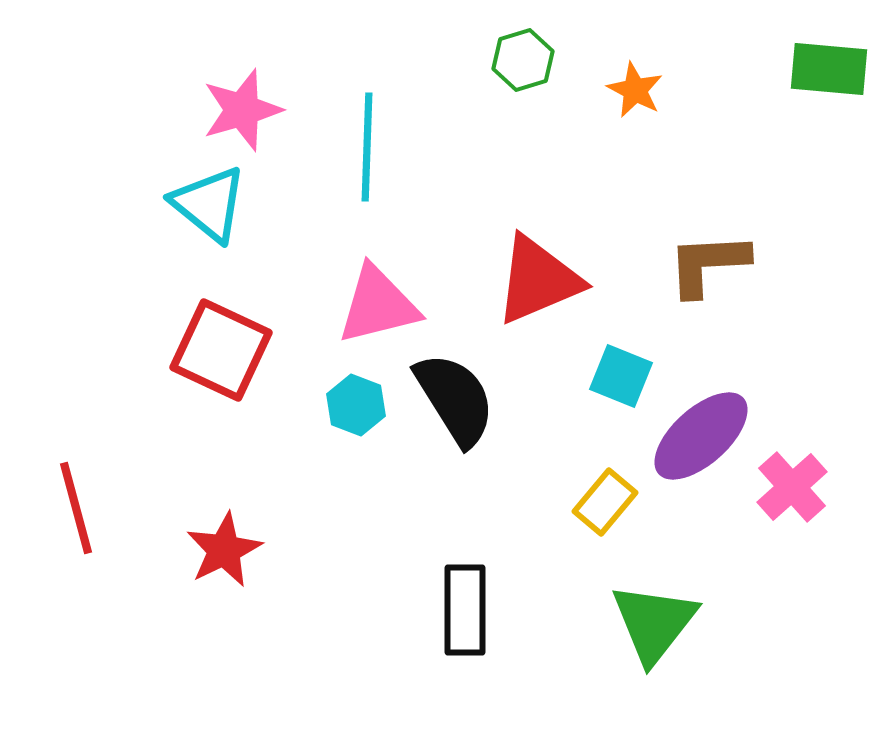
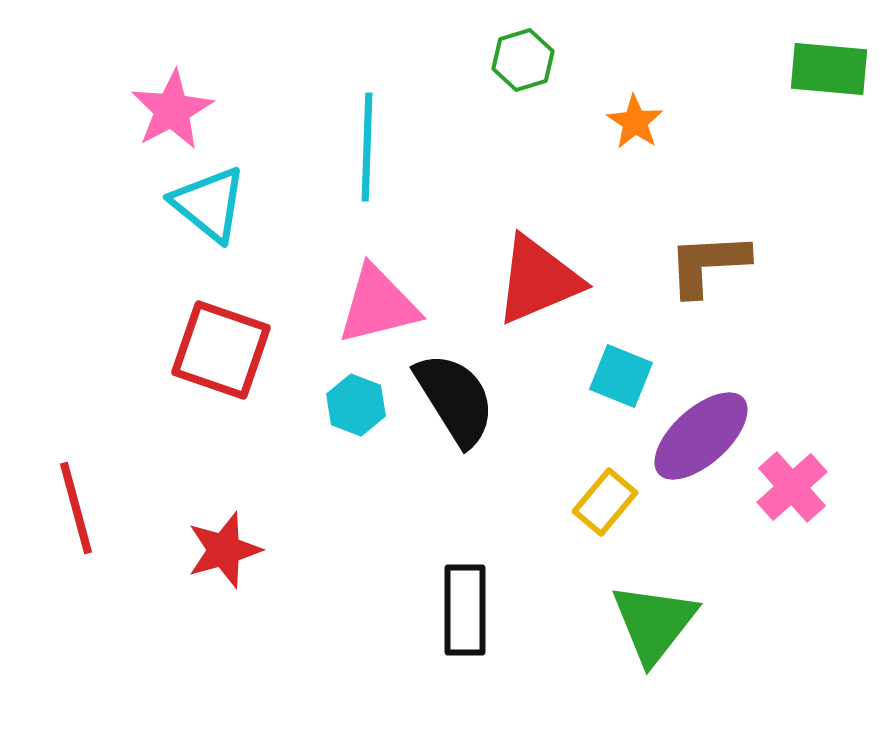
orange star: moved 32 px down; rotated 6 degrees clockwise
pink star: moved 70 px left; rotated 12 degrees counterclockwise
red square: rotated 6 degrees counterclockwise
red star: rotated 10 degrees clockwise
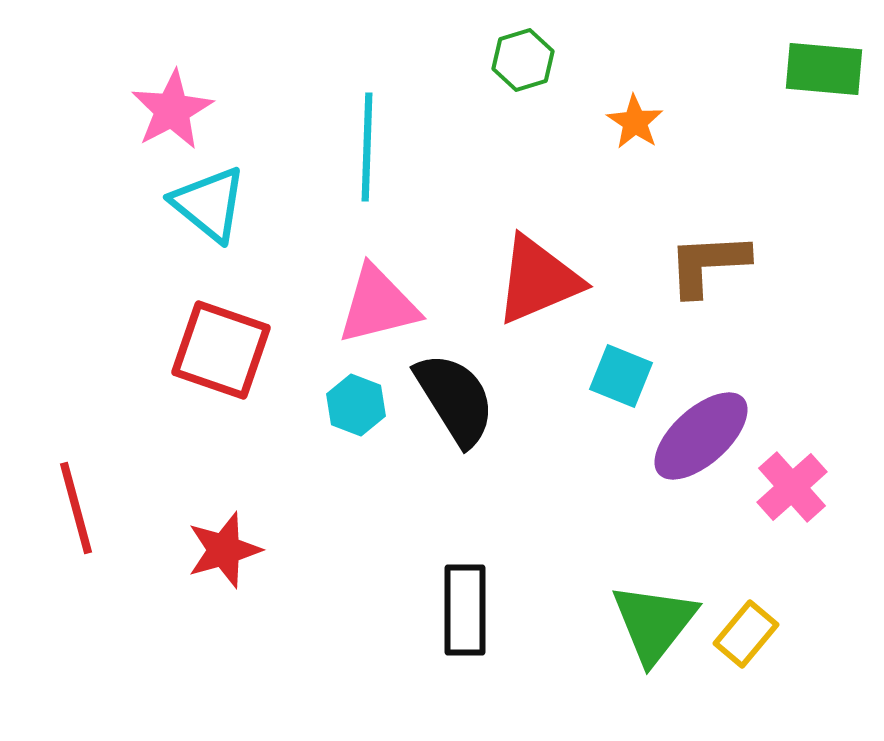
green rectangle: moved 5 px left
yellow rectangle: moved 141 px right, 132 px down
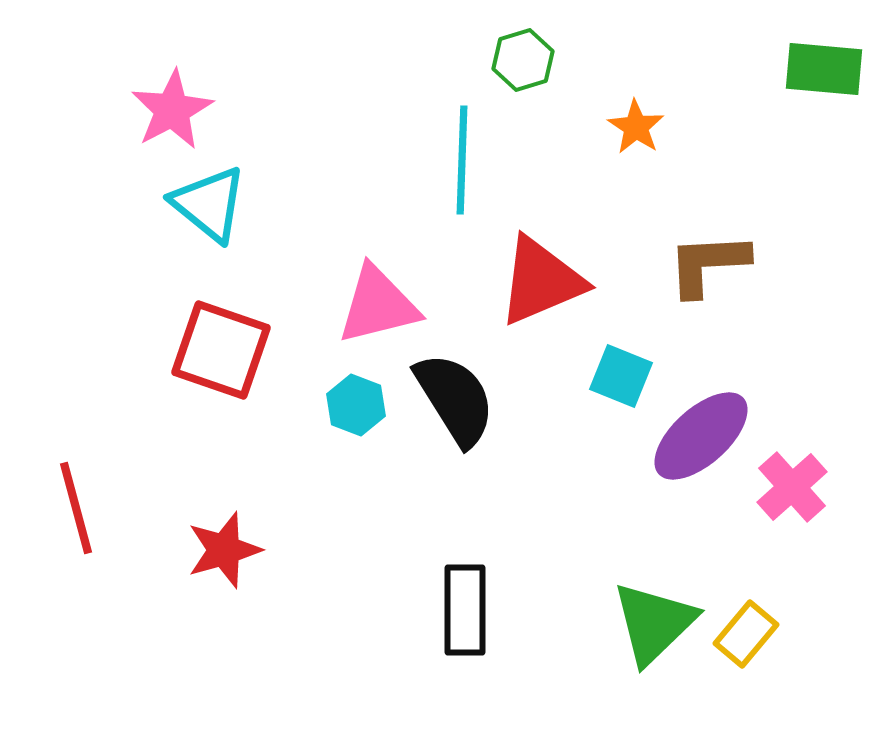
orange star: moved 1 px right, 5 px down
cyan line: moved 95 px right, 13 px down
red triangle: moved 3 px right, 1 px down
green triangle: rotated 8 degrees clockwise
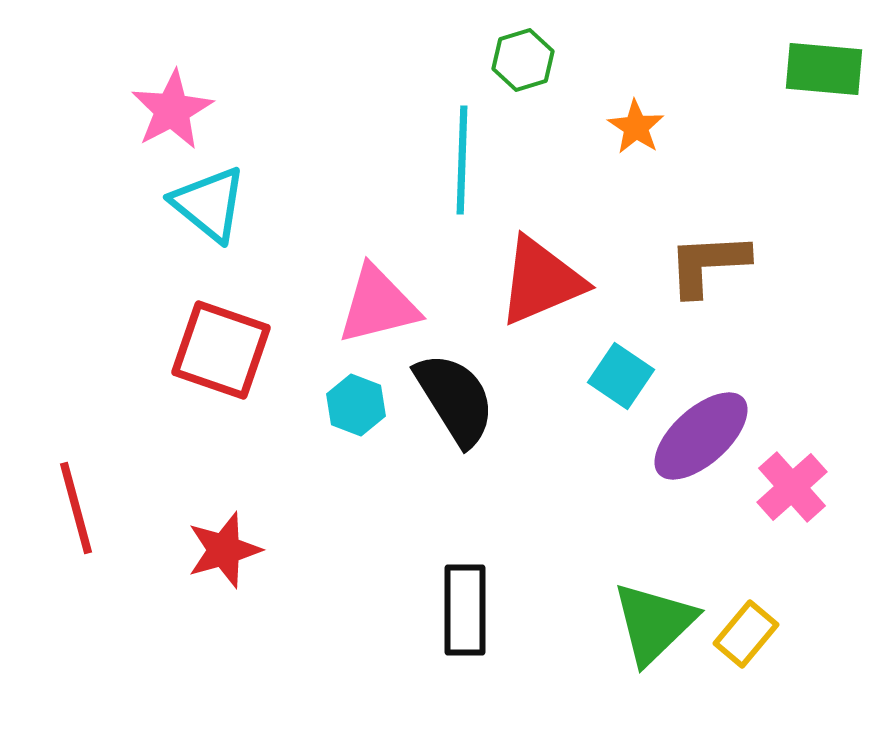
cyan square: rotated 12 degrees clockwise
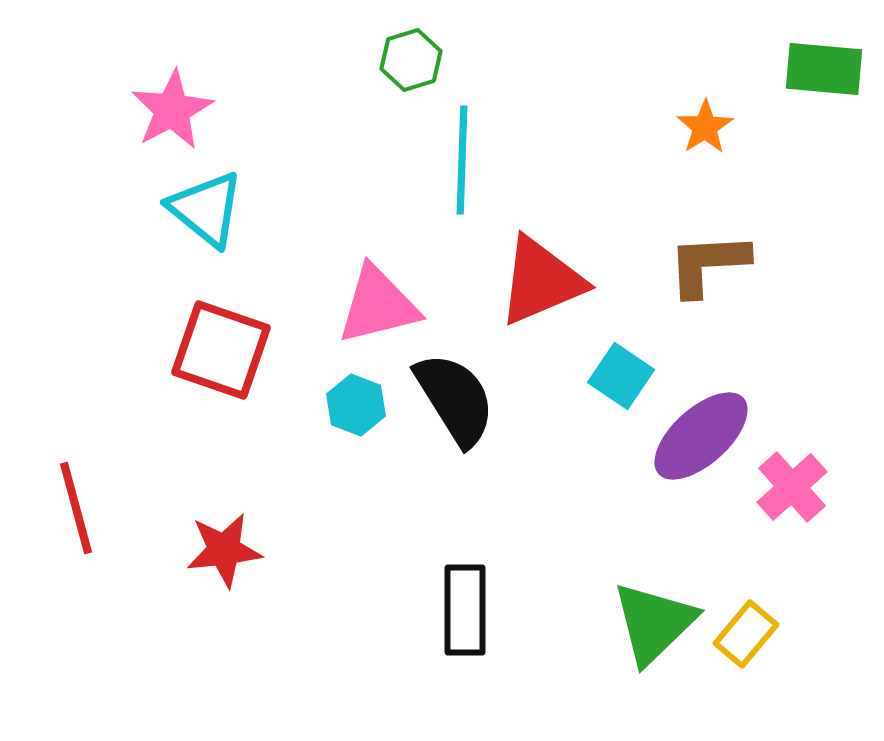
green hexagon: moved 112 px left
orange star: moved 69 px right; rotated 6 degrees clockwise
cyan triangle: moved 3 px left, 5 px down
red star: rotated 10 degrees clockwise
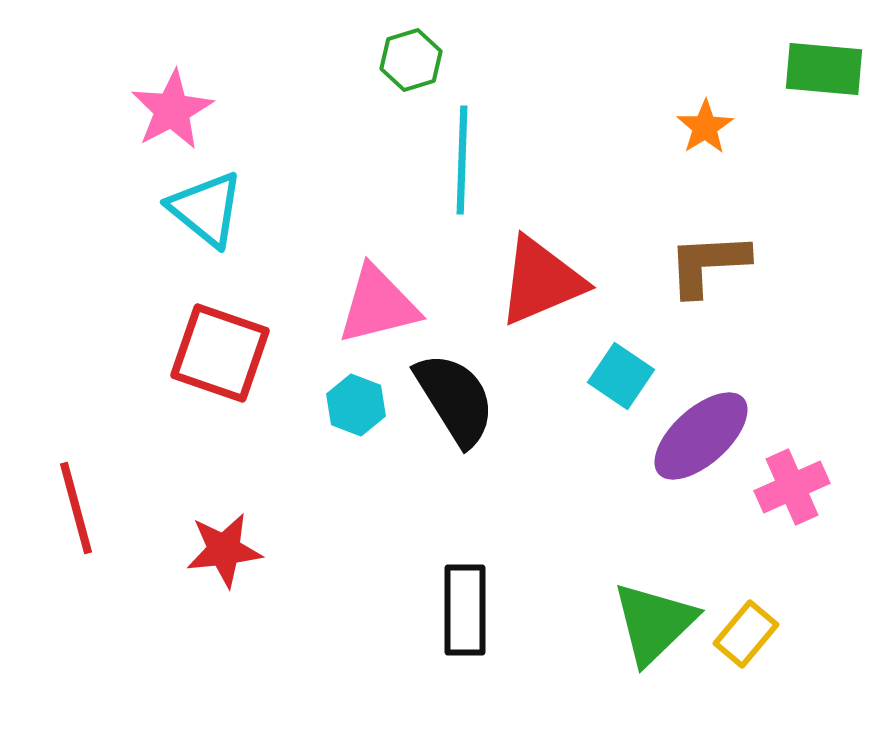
red square: moved 1 px left, 3 px down
pink cross: rotated 18 degrees clockwise
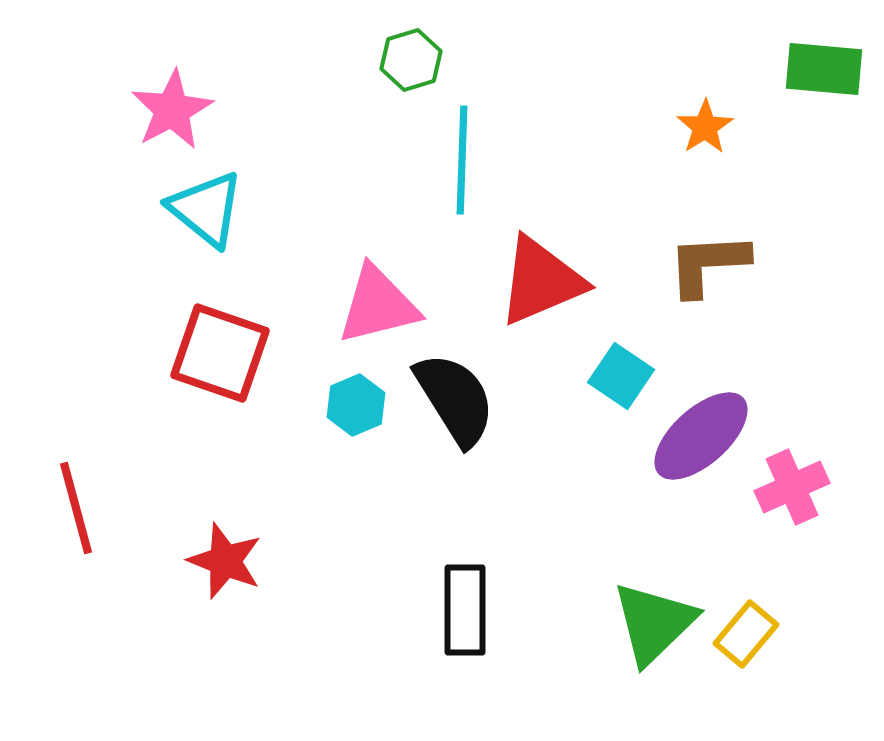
cyan hexagon: rotated 16 degrees clockwise
red star: moved 1 px right, 11 px down; rotated 28 degrees clockwise
